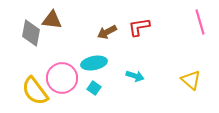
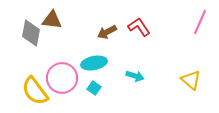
pink line: rotated 40 degrees clockwise
red L-shape: rotated 65 degrees clockwise
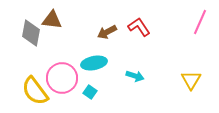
yellow triangle: rotated 20 degrees clockwise
cyan square: moved 4 px left, 4 px down
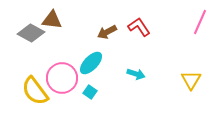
gray diamond: rotated 72 degrees counterclockwise
cyan ellipse: moved 3 px left; rotated 35 degrees counterclockwise
cyan arrow: moved 1 px right, 2 px up
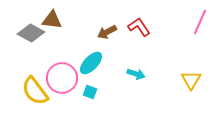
cyan square: rotated 16 degrees counterclockwise
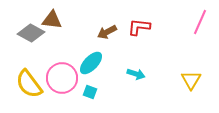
red L-shape: rotated 50 degrees counterclockwise
yellow semicircle: moved 6 px left, 7 px up
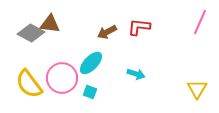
brown triangle: moved 2 px left, 4 px down
yellow triangle: moved 6 px right, 9 px down
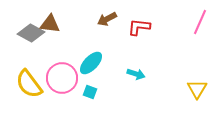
brown arrow: moved 13 px up
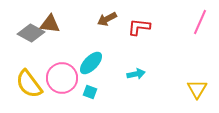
cyan arrow: rotated 30 degrees counterclockwise
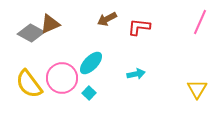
brown triangle: rotated 30 degrees counterclockwise
cyan square: moved 1 px left, 1 px down; rotated 24 degrees clockwise
